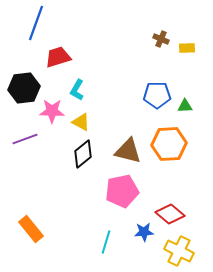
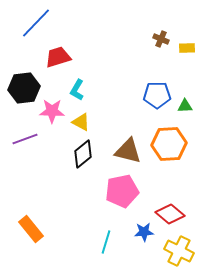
blue line: rotated 24 degrees clockwise
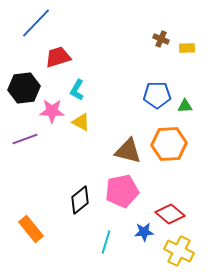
black diamond: moved 3 px left, 46 px down
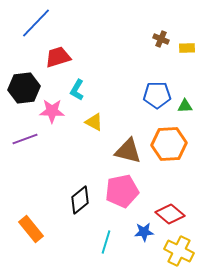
yellow triangle: moved 13 px right
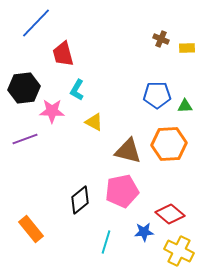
red trapezoid: moved 5 px right, 3 px up; rotated 88 degrees counterclockwise
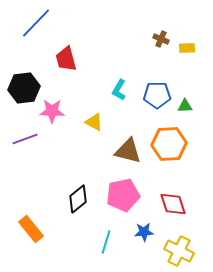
red trapezoid: moved 3 px right, 5 px down
cyan L-shape: moved 42 px right
pink pentagon: moved 1 px right, 4 px down
black diamond: moved 2 px left, 1 px up
red diamond: moved 3 px right, 10 px up; rotated 32 degrees clockwise
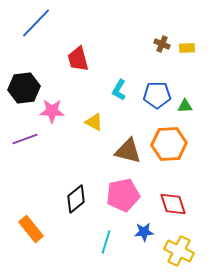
brown cross: moved 1 px right, 5 px down
red trapezoid: moved 12 px right
black diamond: moved 2 px left
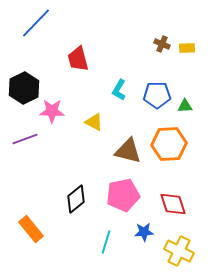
black hexagon: rotated 20 degrees counterclockwise
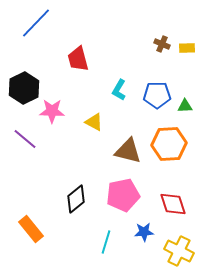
purple line: rotated 60 degrees clockwise
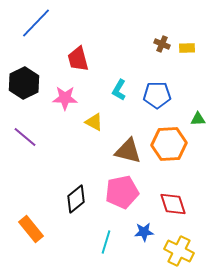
black hexagon: moved 5 px up
green triangle: moved 13 px right, 13 px down
pink star: moved 13 px right, 13 px up
purple line: moved 2 px up
pink pentagon: moved 1 px left, 3 px up
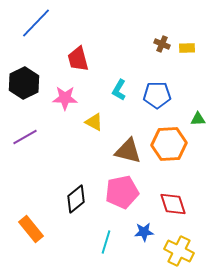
purple line: rotated 70 degrees counterclockwise
